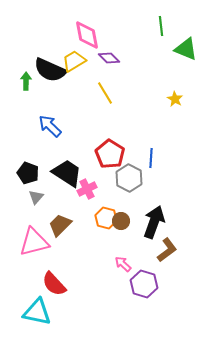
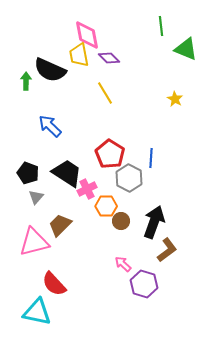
yellow trapezoid: moved 5 px right, 6 px up; rotated 70 degrees counterclockwise
orange hexagon: moved 12 px up; rotated 15 degrees counterclockwise
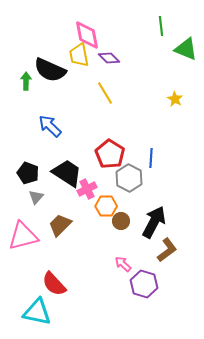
black arrow: rotated 8 degrees clockwise
pink triangle: moved 11 px left, 6 px up
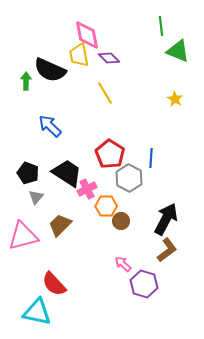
green triangle: moved 8 px left, 2 px down
black arrow: moved 12 px right, 3 px up
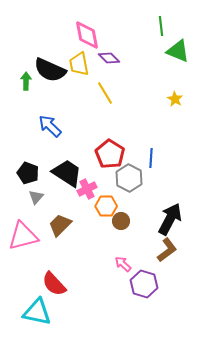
yellow trapezoid: moved 9 px down
black arrow: moved 4 px right
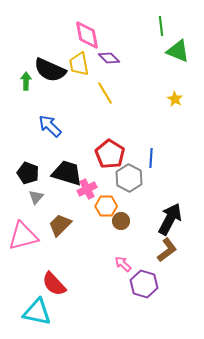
black trapezoid: rotated 16 degrees counterclockwise
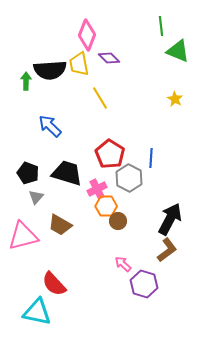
pink diamond: rotated 32 degrees clockwise
black semicircle: rotated 28 degrees counterclockwise
yellow line: moved 5 px left, 5 px down
pink cross: moved 10 px right
brown circle: moved 3 px left
brown trapezoid: rotated 105 degrees counterclockwise
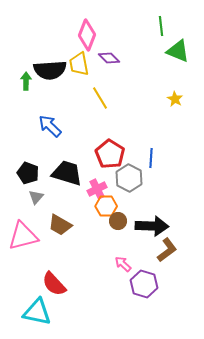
black arrow: moved 18 px left, 7 px down; rotated 64 degrees clockwise
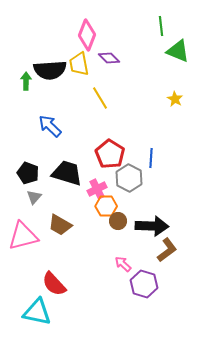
gray triangle: moved 2 px left
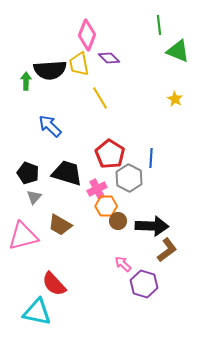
green line: moved 2 px left, 1 px up
